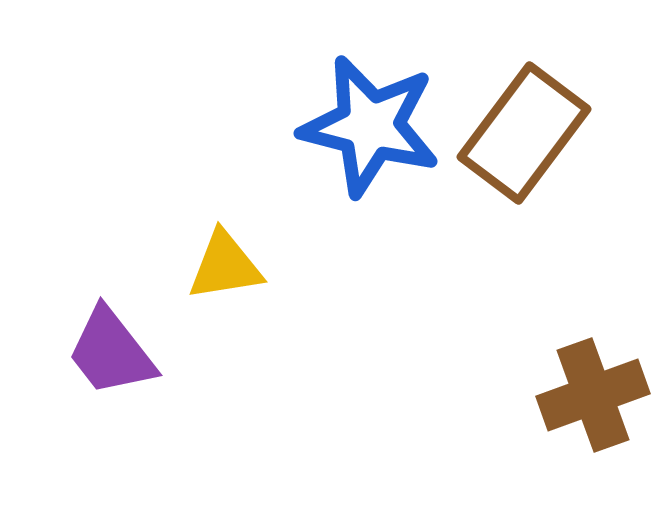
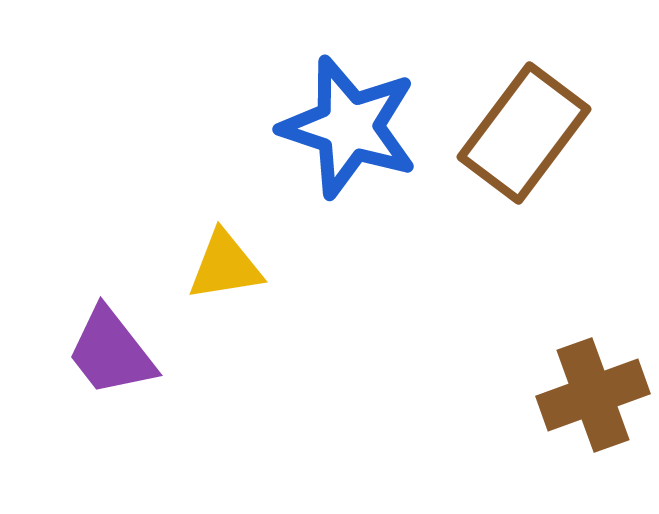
blue star: moved 21 px left, 1 px down; rotated 4 degrees clockwise
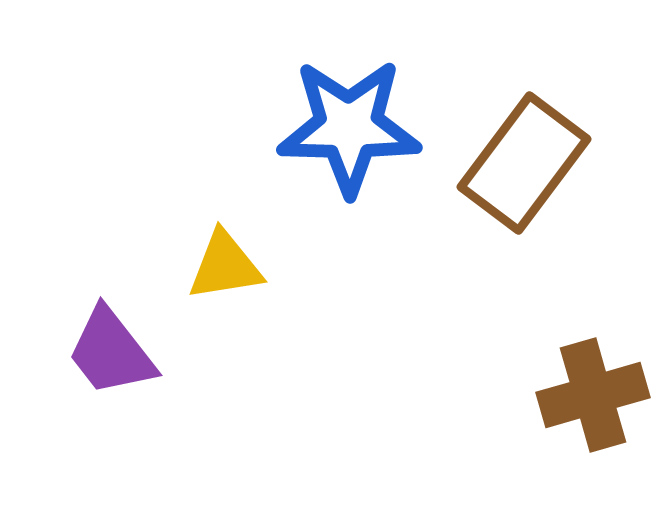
blue star: rotated 17 degrees counterclockwise
brown rectangle: moved 30 px down
brown cross: rotated 4 degrees clockwise
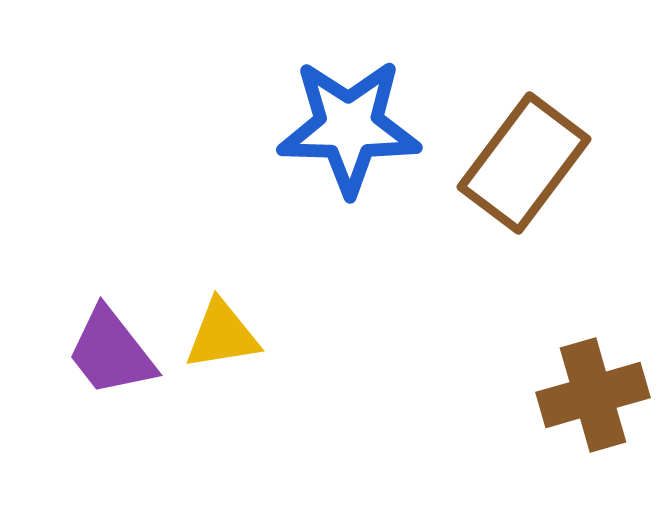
yellow triangle: moved 3 px left, 69 px down
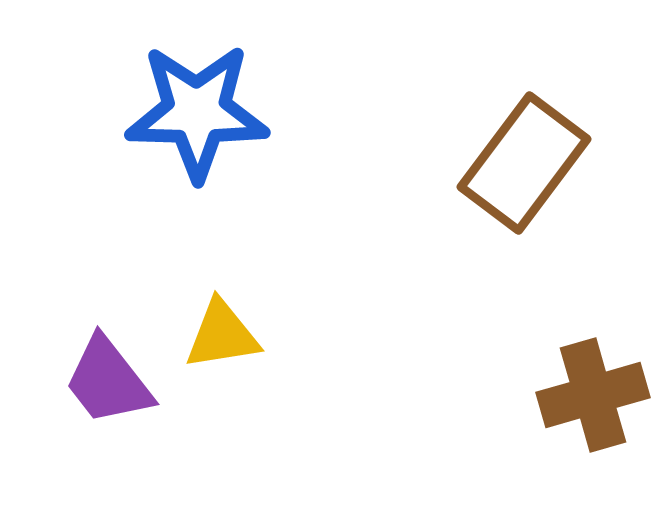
blue star: moved 152 px left, 15 px up
purple trapezoid: moved 3 px left, 29 px down
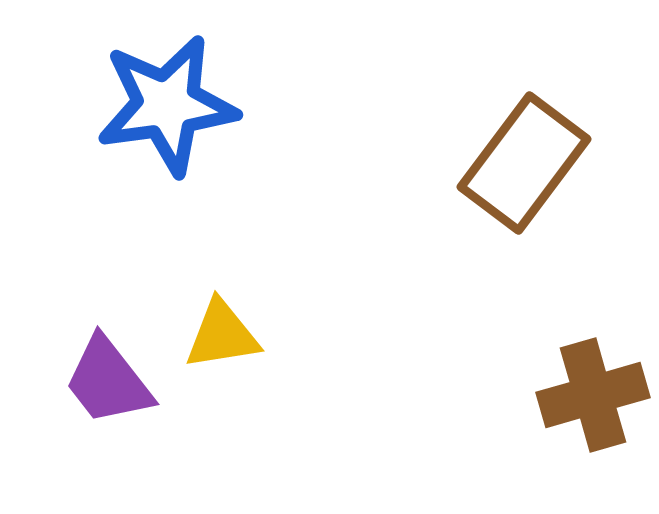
blue star: moved 30 px left, 7 px up; rotated 9 degrees counterclockwise
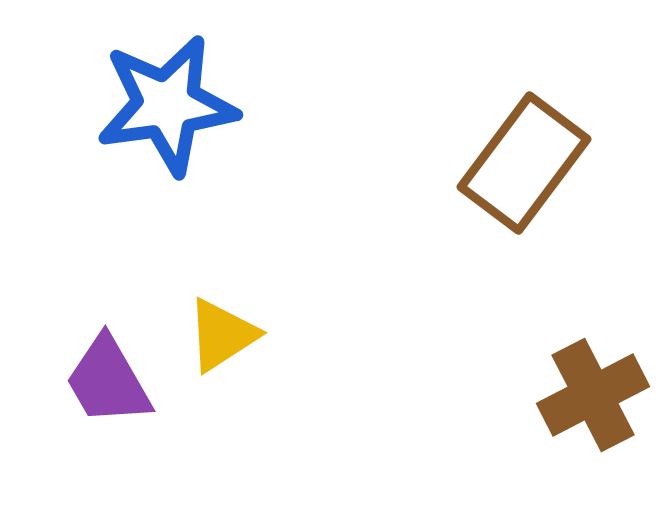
yellow triangle: rotated 24 degrees counterclockwise
purple trapezoid: rotated 8 degrees clockwise
brown cross: rotated 11 degrees counterclockwise
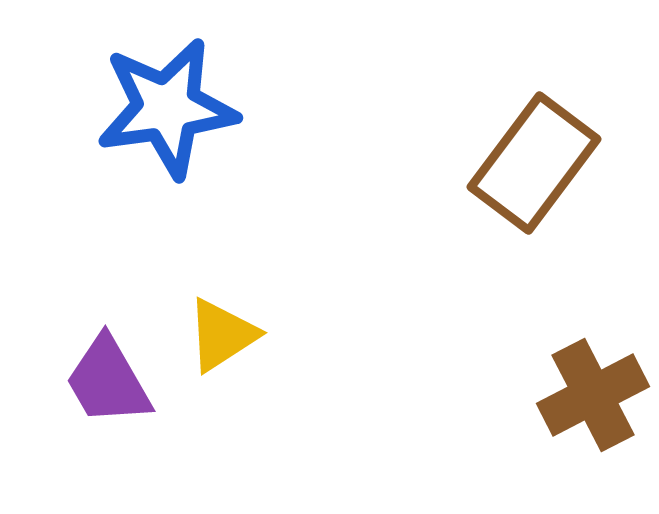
blue star: moved 3 px down
brown rectangle: moved 10 px right
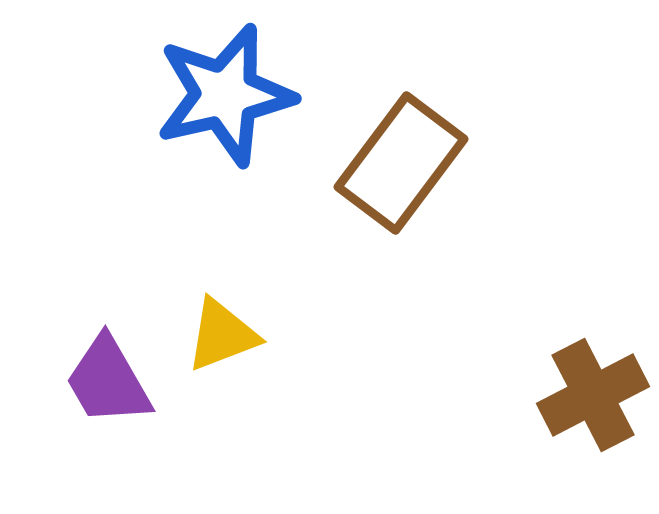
blue star: moved 58 px right, 13 px up; rotated 5 degrees counterclockwise
brown rectangle: moved 133 px left
yellow triangle: rotated 12 degrees clockwise
